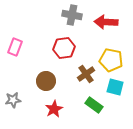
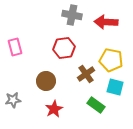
pink rectangle: rotated 36 degrees counterclockwise
green rectangle: moved 2 px right
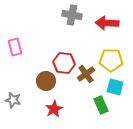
red arrow: moved 1 px right, 1 px down
red hexagon: moved 15 px down; rotated 15 degrees clockwise
yellow pentagon: rotated 10 degrees counterclockwise
gray star: rotated 21 degrees clockwise
green rectangle: moved 5 px right; rotated 30 degrees clockwise
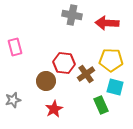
gray star: rotated 28 degrees counterclockwise
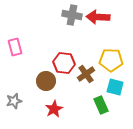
red arrow: moved 9 px left, 6 px up
gray star: moved 1 px right, 1 px down
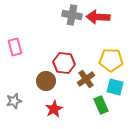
brown cross: moved 5 px down
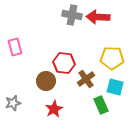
yellow pentagon: moved 1 px right, 2 px up
gray star: moved 1 px left, 2 px down
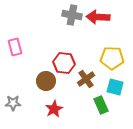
gray star: rotated 14 degrees clockwise
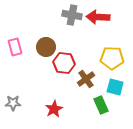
brown circle: moved 34 px up
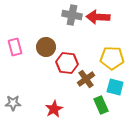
red hexagon: moved 3 px right
